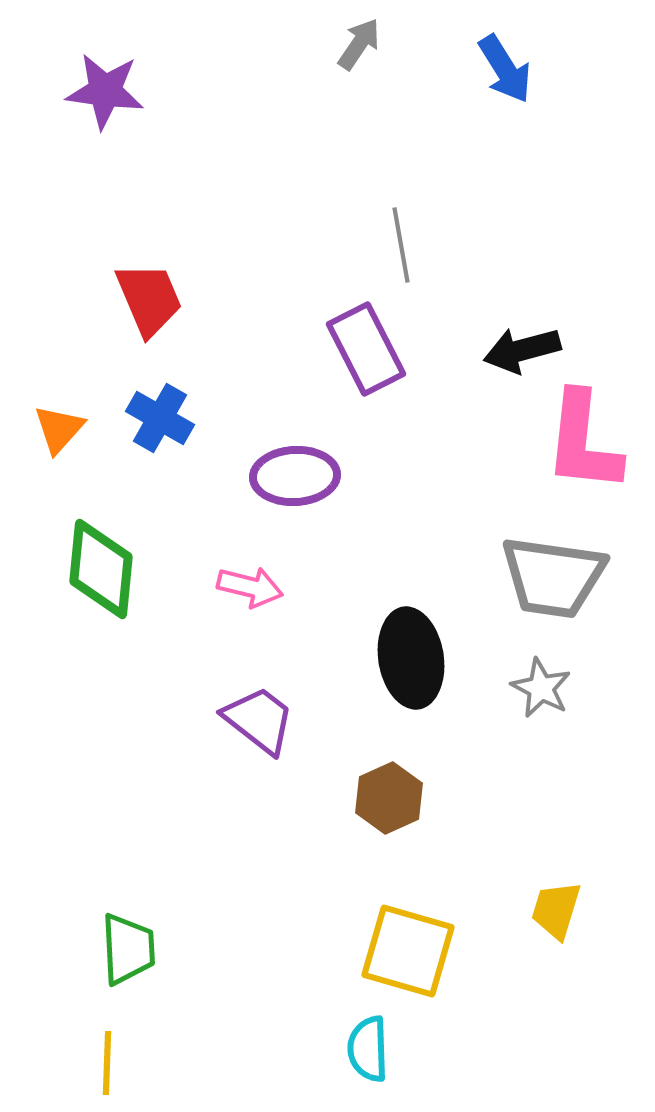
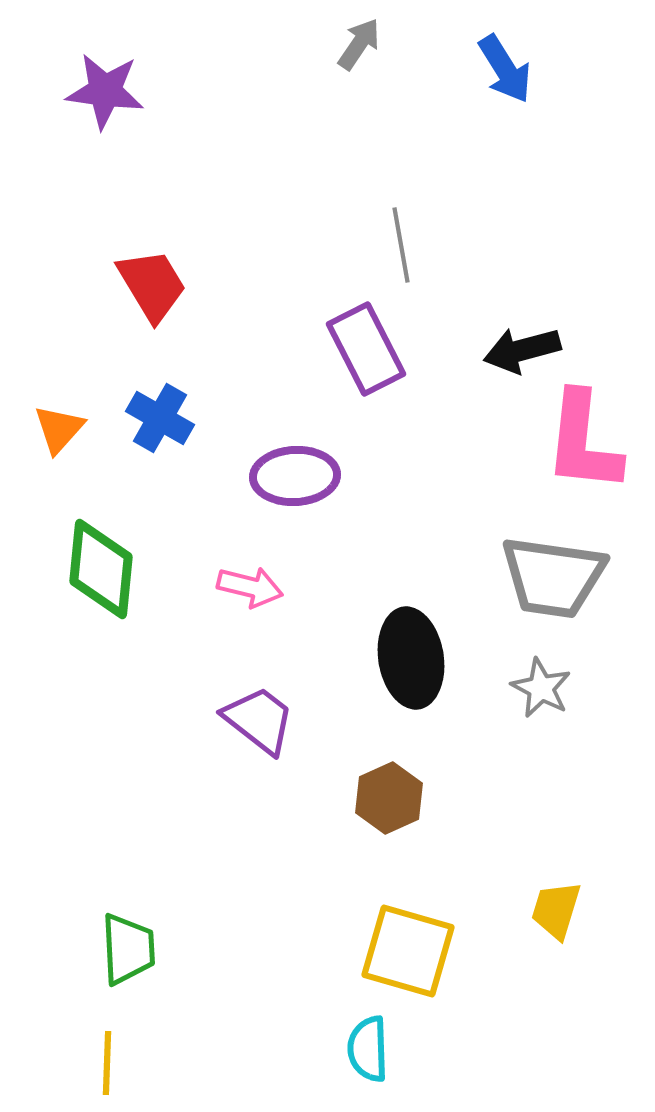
red trapezoid: moved 3 px right, 14 px up; rotated 8 degrees counterclockwise
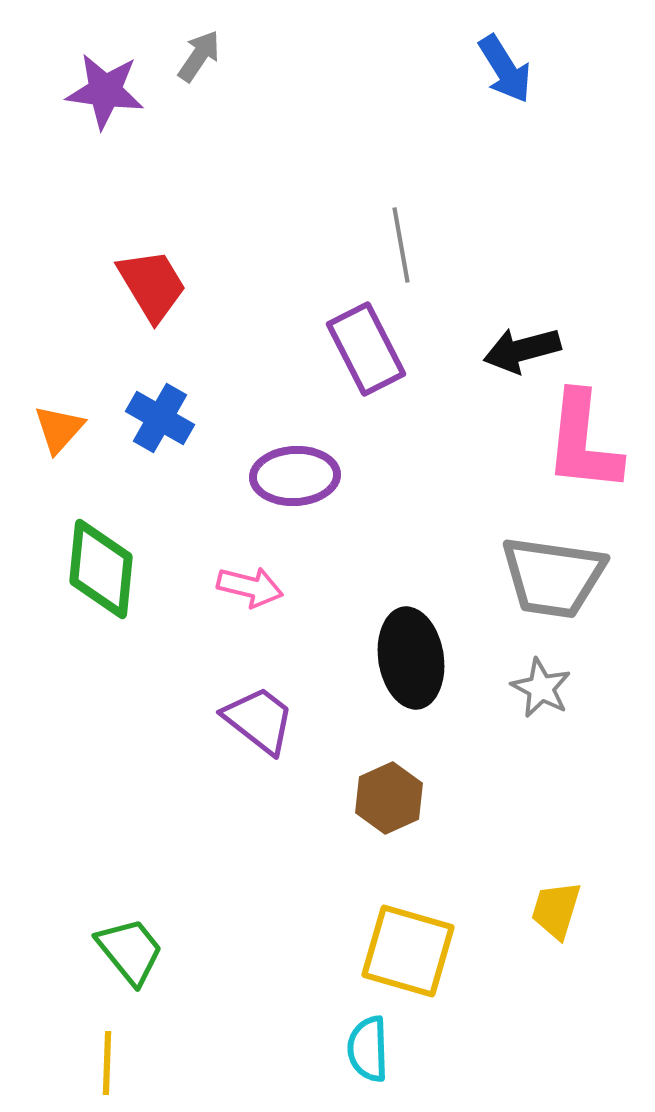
gray arrow: moved 160 px left, 12 px down
green trapezoid: moved 2 px right, 2 px down; rotated 36 degrees counterclockwise
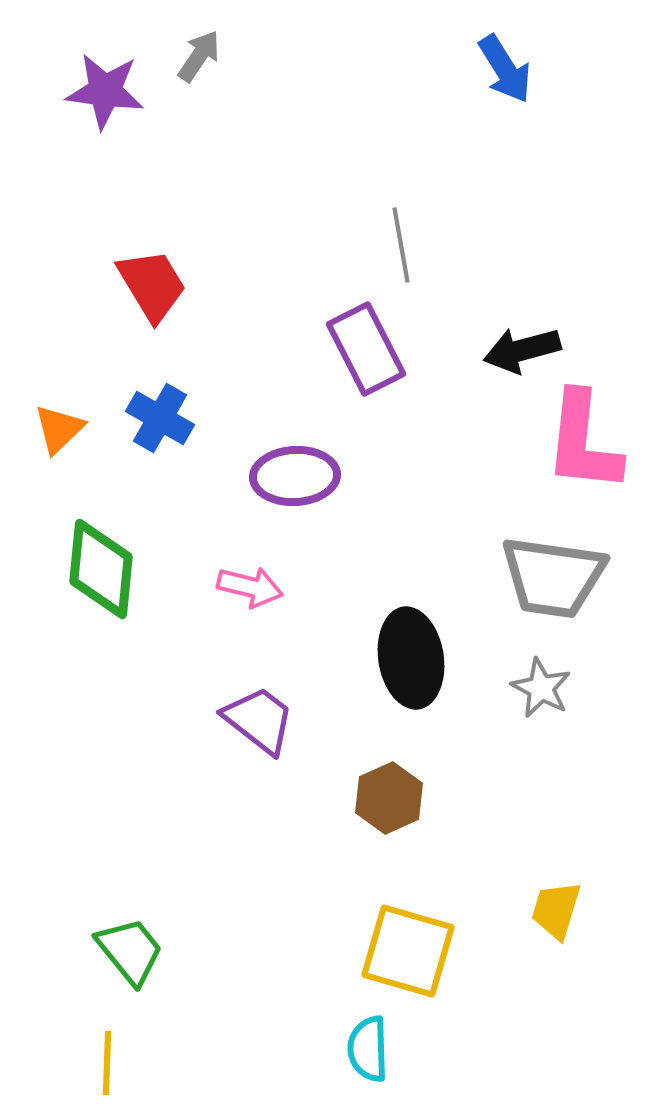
orange triangle: rotated 4 degrees clockwise
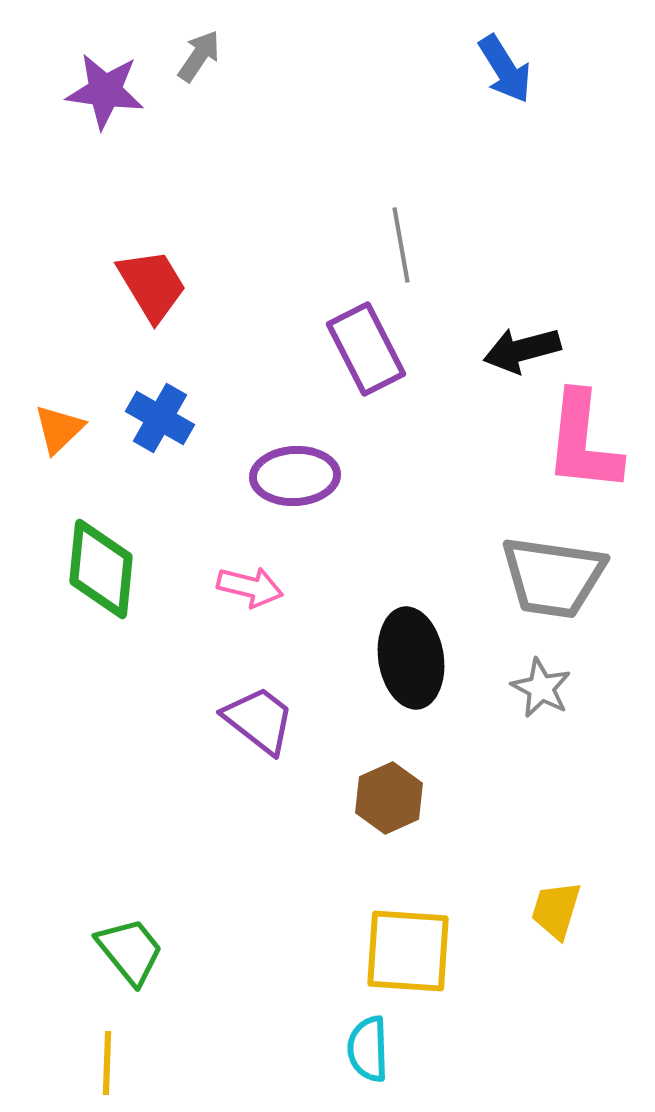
yellow square: rotated 12 degrees counterclockwise
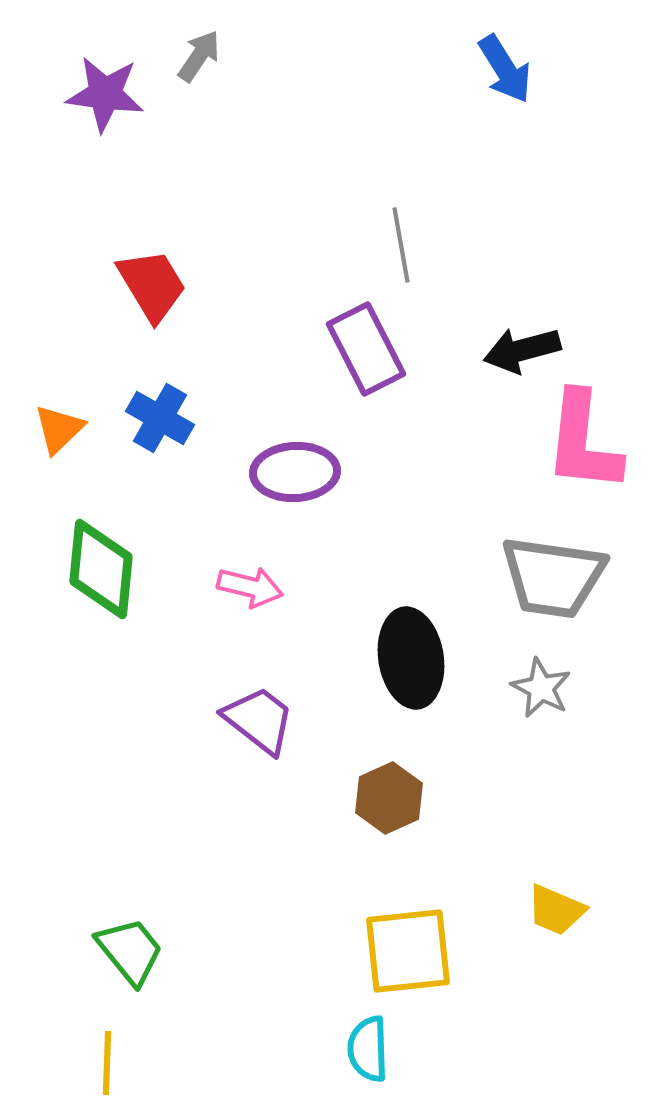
purple star: moved 3 px down
purple ellipse: moved 4 px up
yellow trapezoid: rotated 84 degrees counterclockwise
yellow square: rotated 10 degrees counterclockwise
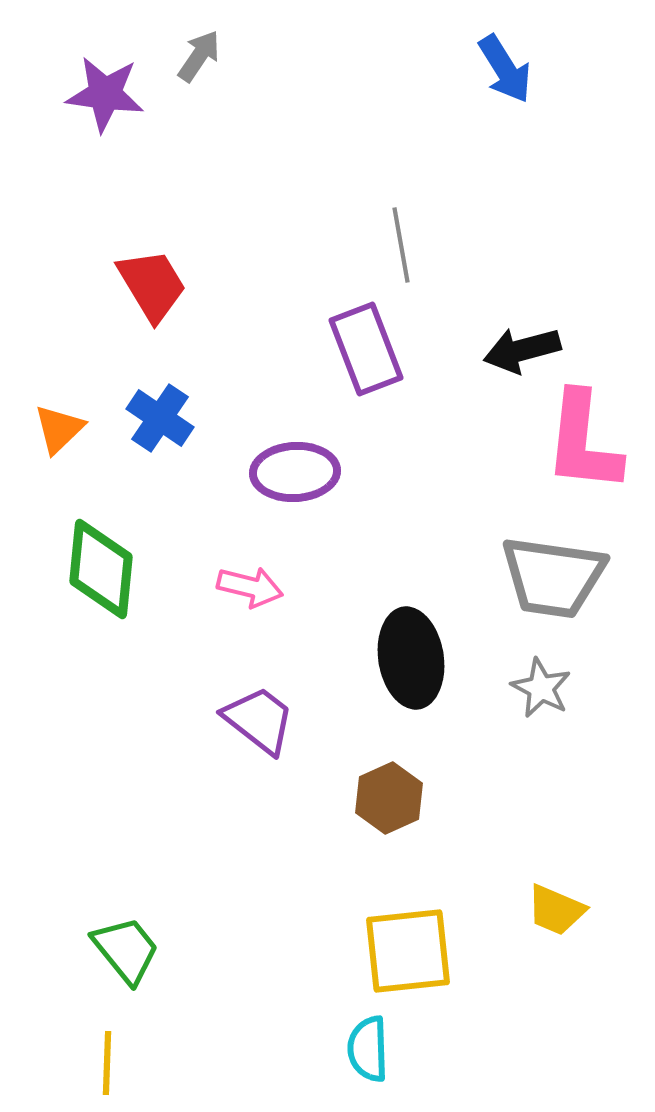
purple rectangle: rotated 6 degrees clockwise
blue cross: rotated 4 degrees clockwise
green trapezoid: moved 4 px left, 1 px up
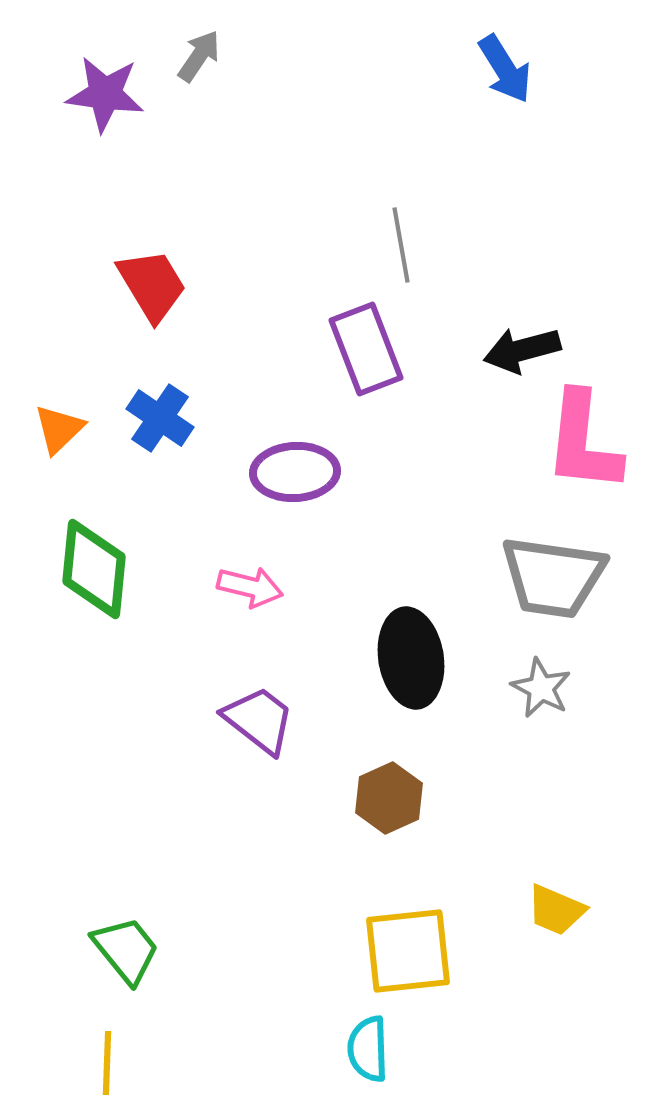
green diamond: moved 7 px left
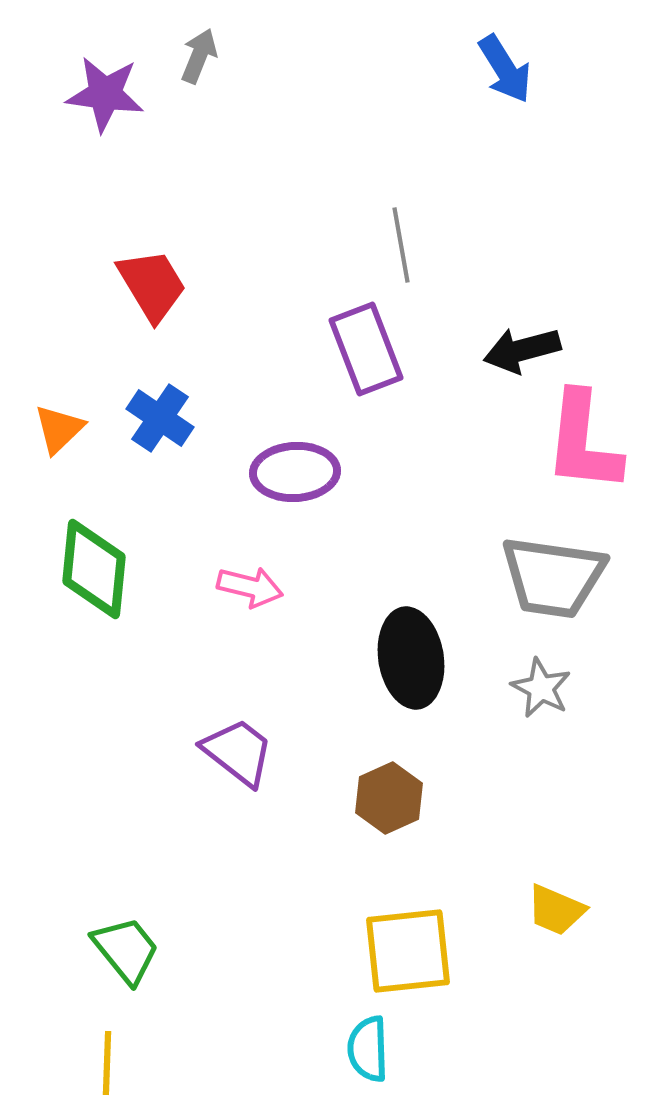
gray arrow: rotated 12 degrees counterclockwise
purple trapezoid: moved 21 px left, 32 px down
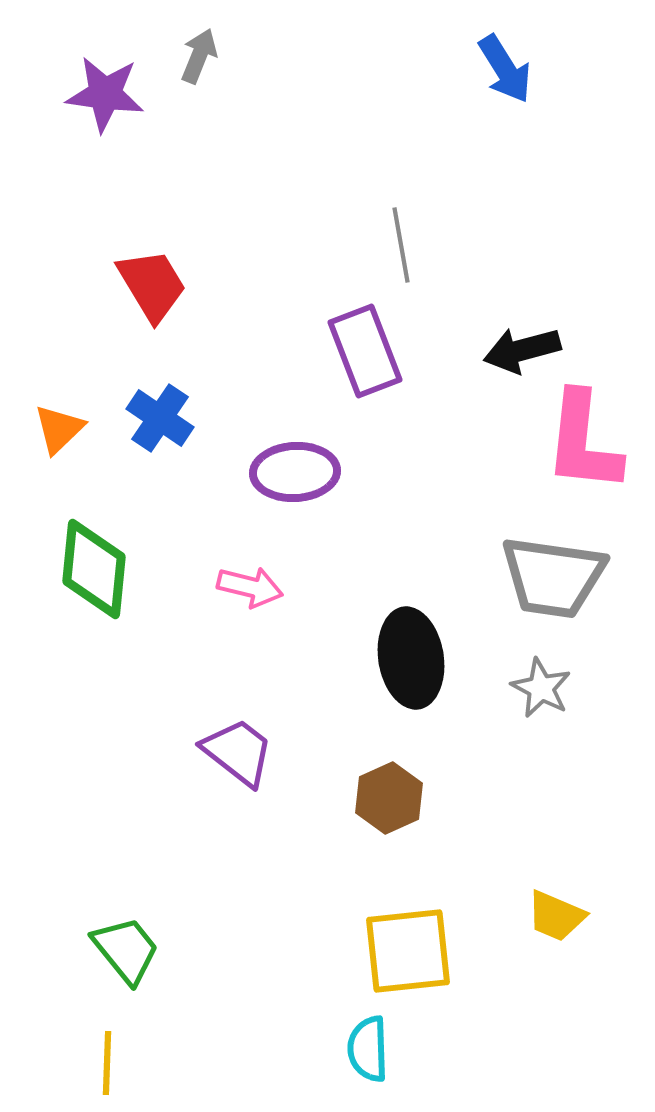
purple rectangle: moved 1 px left, 2 px down
yellow trapezoid: moved 6 px down
